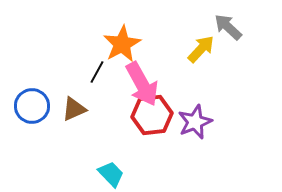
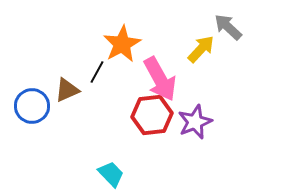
pink arrow: moved 18 px right, 5 px up
brown triangle: moved 7 px left, 19 px up
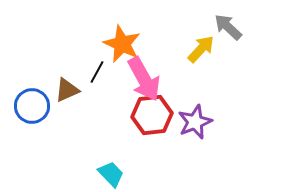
orange star: rotated 18 degrees counterclockwise
pink arrow: moved 16 px left
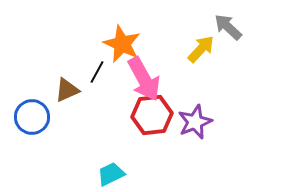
blue circle: moved 11 px down
cyan trapezoid: rotated 72 degrees counterclockwise
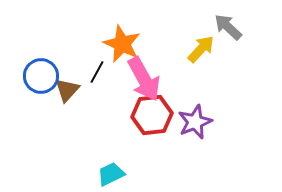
brown triangle: rotated 24 degrees counterclockwise
blue circle: moved 9 px right, 41 px up
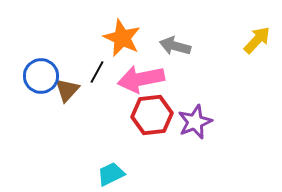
gray arrow: moved 53 px left, 19 px down; rotated 28 degrees counterclockwise
orange star: moved 6 px up
yellow arrow: moved 56 px right, 9 px up
pink arrow: moved 3 px left; rotated 108 degrees clockwise
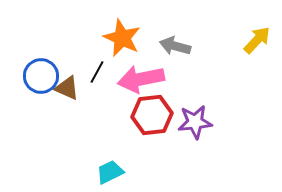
brown triangle: moved 2 px up; rotated 48 degrees counterclockwise
purple star: rotated 16 degrees clockwise
cyan trapezoid: moved 1 px left, 2 px up
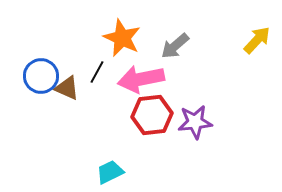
gray arrow: rotated 56 degrees counterclockwise
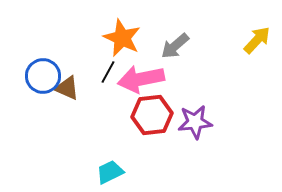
black line: moved 11 px right
blue circle: moved 2 px right
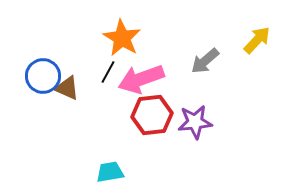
orange star: rotated 6 degrees clockwise
gray arrow: moved 30 px right, 15 px down
pink arrow: rotated 9 degrees counterclockwise
cyan trapezoid: rotated 16 degrees clockwise
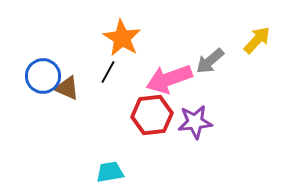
gray arrow: moved 5 px right
pink arrow: moved 28 px right
